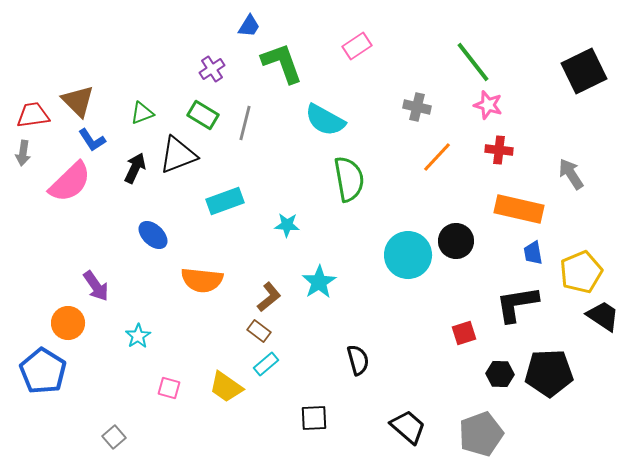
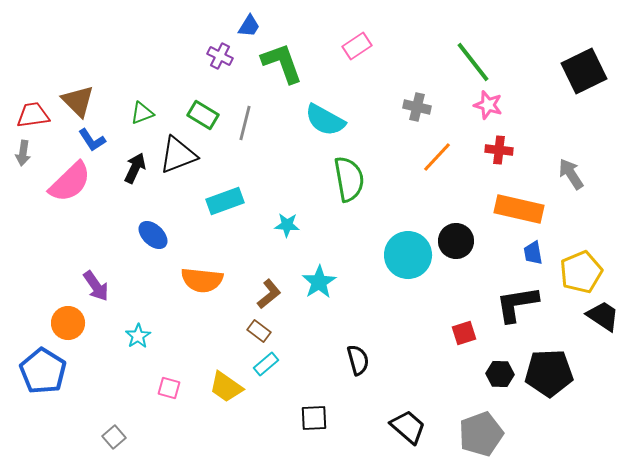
purple cross at (212, 69): moved 8 px right, 13 px up; rotated 30 degrees counterclockwise
brown L-shape at (269, 297): moved 3 px up
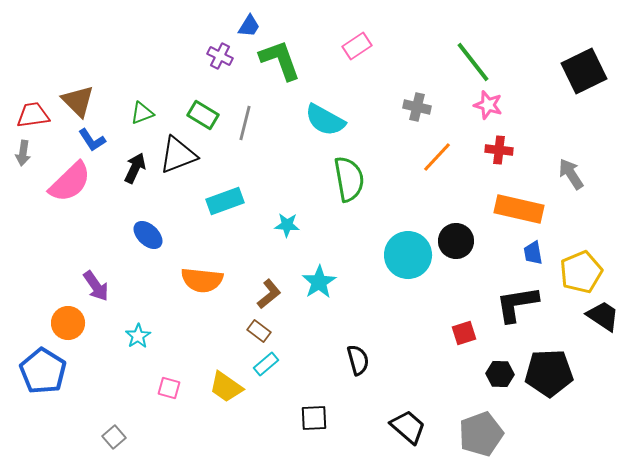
green L-shape at (282, 63): moved 2 px left, 3 px up
blue ellipse at (153, 235): moved 5 px left
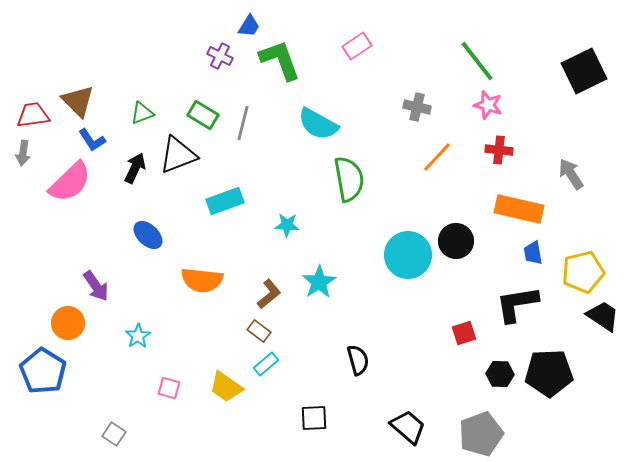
green line at (473, 62): moved 4 px right, 1 px up
cyan semicircle at (325, 120): moved 7 px left, 4 px down
gray line at (245, 123): moved 2 px left
yellow pentagon at (581, 272): moved 2 px right; rotated 9 degrees clockwise
gray square at (114, 437): moved 3 px up; rotated 15 degrees counterclockwise
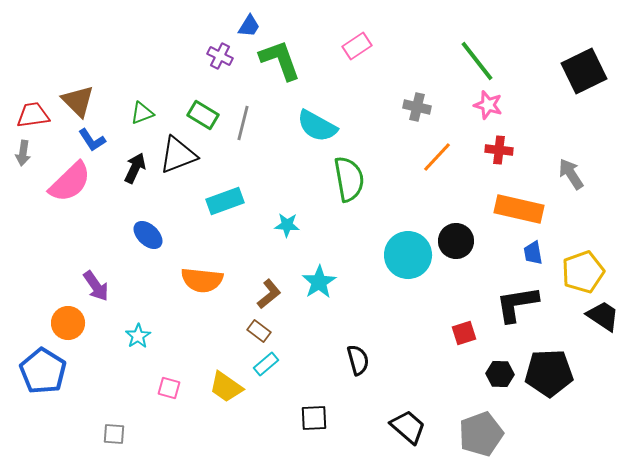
cyan semicircle at (318, 124): moved 1 px left, 2 px down
yellow pentagon at (583, 272): rotated 6 degrees counterclockwise
gray square at (114, 434): rotated 30 degrees counterclockwise
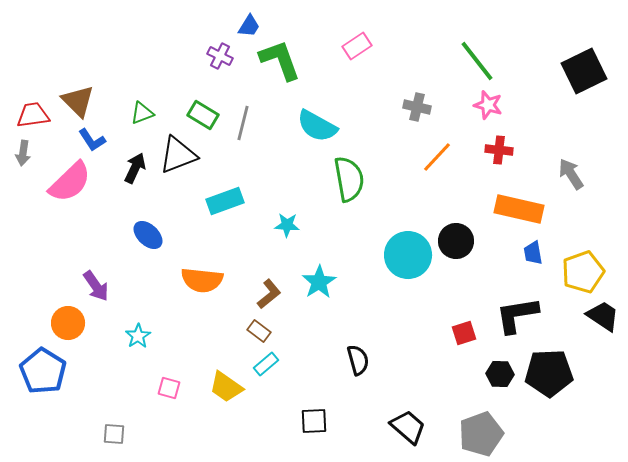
black L-shape at (517, 304): moved 11 px down
black square at (314, 418): moved 3 px down
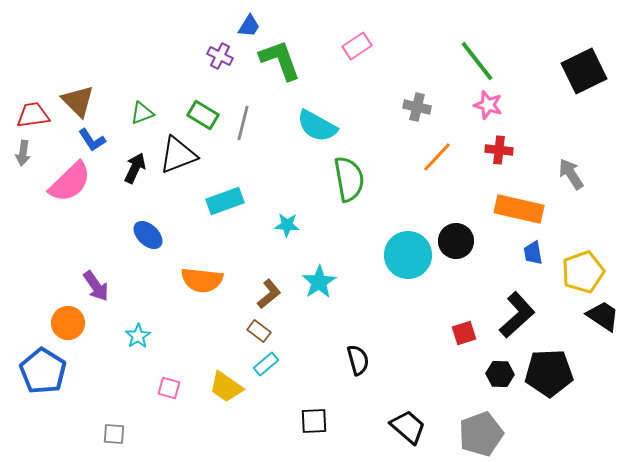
black L-shape at (517, 315): rotated 147 degrees clockwise
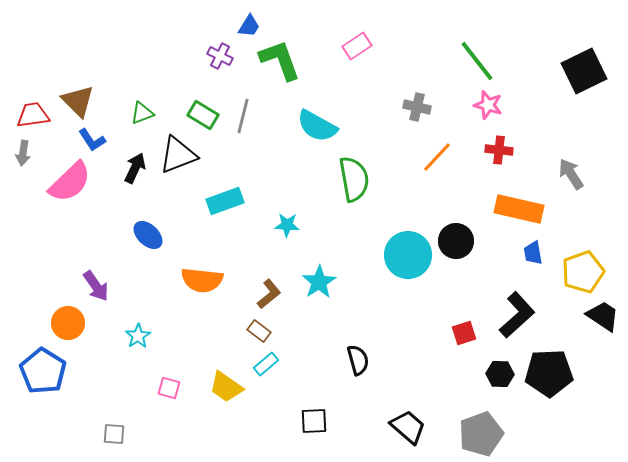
gray line at (243, 123): moved 7 px up
green semicircle at (349, 179): moved 5 px right
